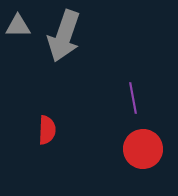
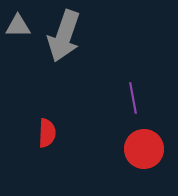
red semicircle: moved 3 px down
red circle: moved 1 px right
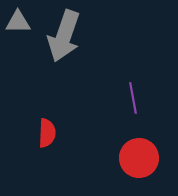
gray triangle: moved 4 px up
red circle: moved 5 px left, 9 px down
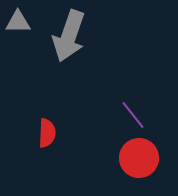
gray arrow: moved 5 px right
purple line: moved 17 px down; rotated 28 degrees counterclockwise
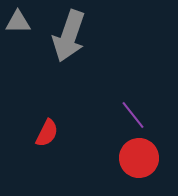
red semicircle: rotated 24 degrees clockwise
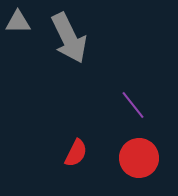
gray arrow: moved 2 px down; rotated 45 degrees counterclockwise
purple line: moved 10 px up
red semicircle: moved 29 px right, 20 px down
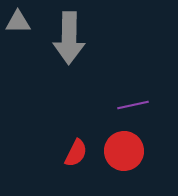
gray arrow: rotated 27 degrees clockwise
purple line: rotated 64 degrees counterclockwise
red circle: moved 15 px left, 7 px up
